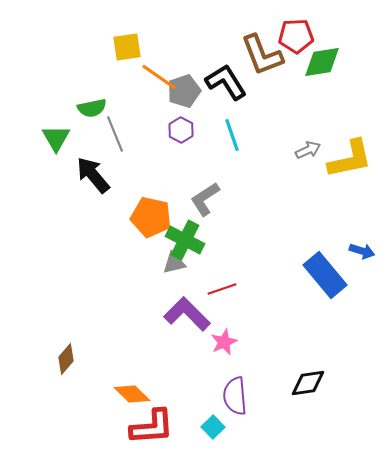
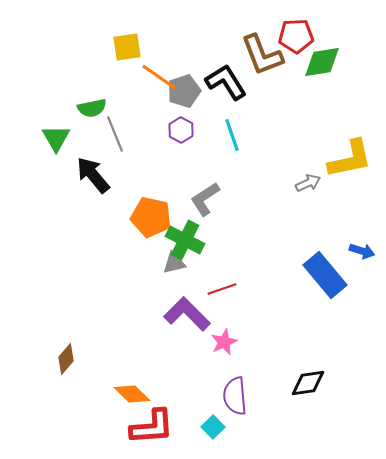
gray arrow: moved 33 px down
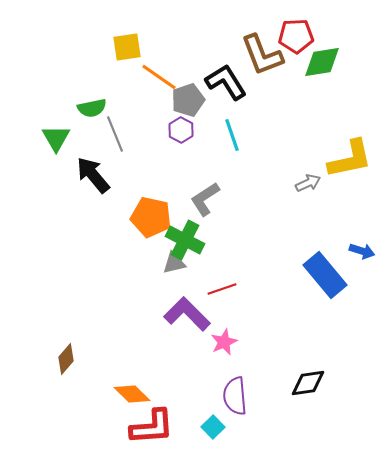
gray pentagon: moved 4 px right, 9 px down
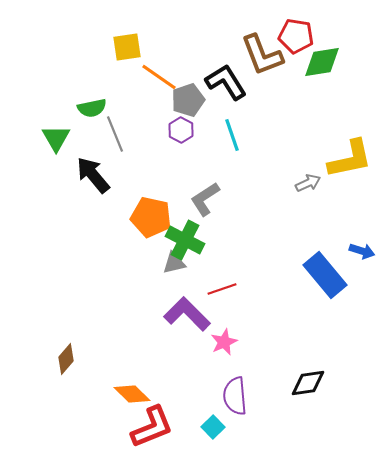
red pentagon: rotated 12 degrees clockwise
red L-shape: rotated 18 degrees counterclockwise
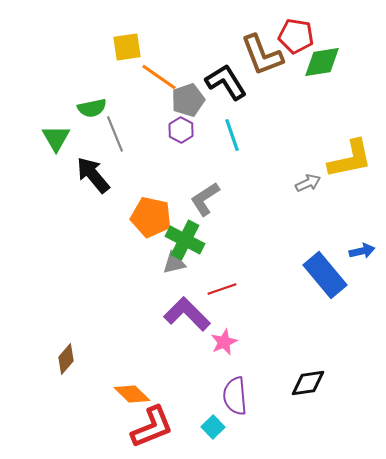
blue arrow: rotated 30 degrees counterclockwise
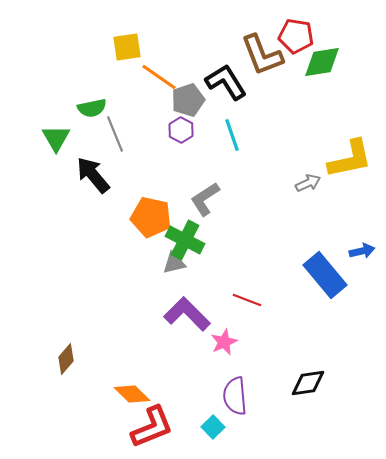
red line: moved 25 px right, 11 px down; rotated 40 degrees clockwise
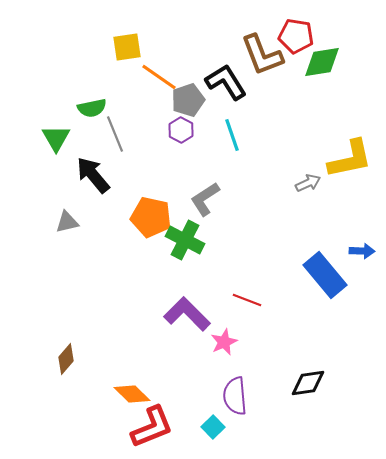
blue arrow: rotated 15 degrees clockwise
gray triangle: moved 107 px left, 41 px up
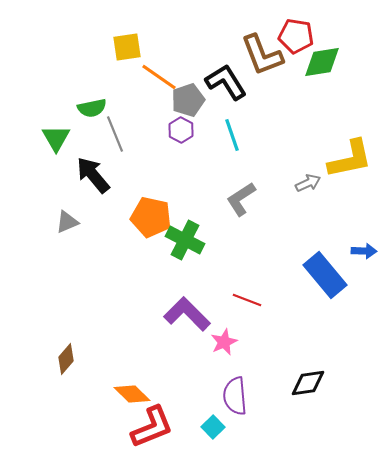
gray L-shape: moved 36 px right
gray triangle: rotated 10 degrees counterclockwise
blue arrow: moved 2 px right
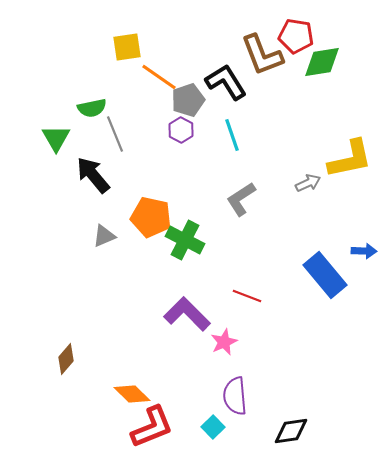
gray triangle: moved 37 px right, 14 px down
red line: moved 4 px up
black diamond: moved 17 px left, 48 px down
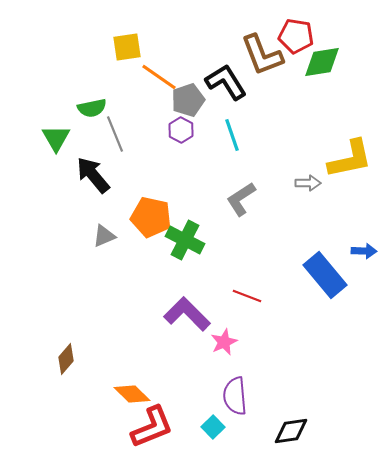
gray arrow: rotated 25 degrees clockwise
